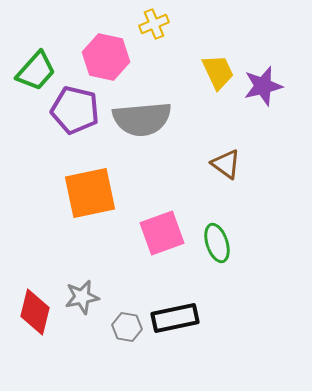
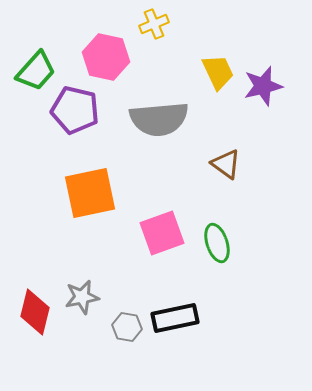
gray semicircle: moved 17 px right
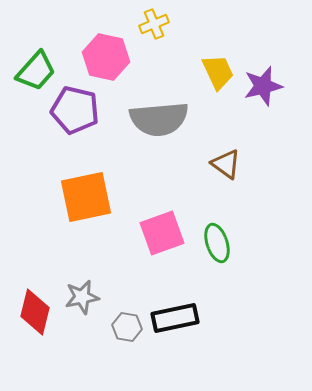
orange square: moved 4 px left, 4 px down
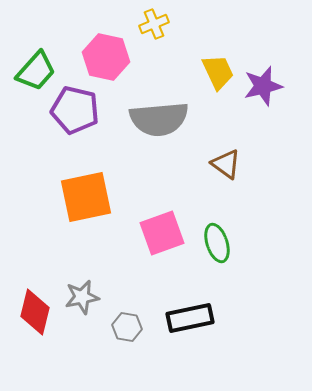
black rectangle: moved 15 px right
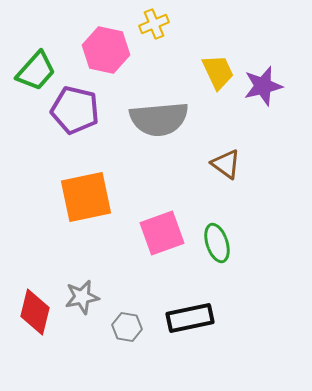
pink hexagon: moved 7 px up
